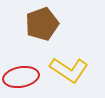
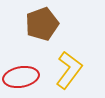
yellow L-shape: rotated 87 degrees counterclockwise
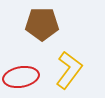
brown pentagon: rotated 20 degrees clockwise
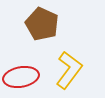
brown pentagon: rotated 24 degrees clockwise
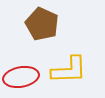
yellow L-shape: rotated 51 degrees clockwise
